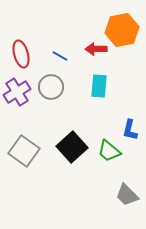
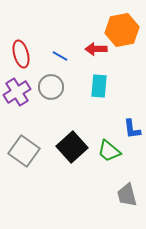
blue L-shape: moved 2 px right, 1 px up; rotated 20 degrees counterclockwise
gray trapezoid: rotated 30 degrees clockwise
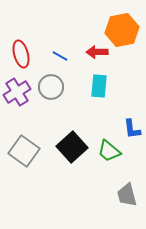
red arrow: moved 1 px right, 3 px down
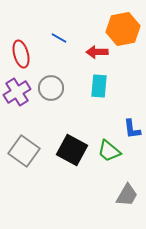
orange hexagon: moved 1 px right, 1 px up
blue line: moved 1 px left, 18 px up
gray circle: moved 1 px down
black square: moved 3 px down; rotated 20 degrees counterclockwise
gray trapezoid: rotated 135 degrees counterclockwise
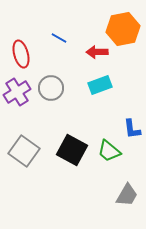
cyan rectangle: moved 1 px right, 1 px up; rotated 65 degrees clockwise
